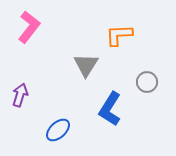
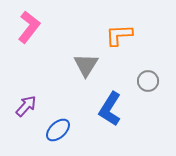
gray circle: moved 1 px right, 1 px up
purple arrow: moved 6 px right, 11 px down; rotated 25 degrees clockwise
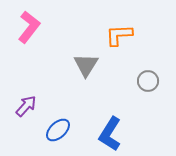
blue L-shape: moved 25 px down
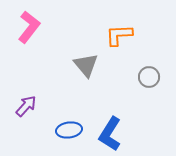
gray triangle: rotated 12 degrees counterclockwise
gray circle: moved 1 px right, 4 px up
blue ellipse: moved 11 px right; rotated 35 degrees clockwise
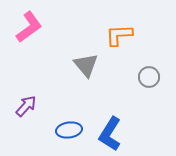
pink L-shape: rotated 16 degrees clockwise
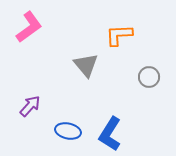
purple arrow: moved 4 px right
blue ellipse: moved 1 px left, 1 px down; rotated 20 degrees clockwise
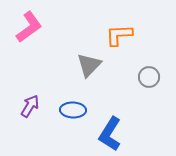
gray triangle: moved 3 px right; rotated 24 degrees clockwise
purple arrow: rotated 10 degrees counterclockwise
blue ellipse: moved 5 px right, 21 px up; rotated 10 degrees counterclockwise
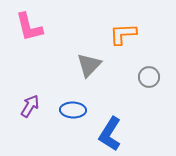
pink L-shape: rotated 112 degrees clockwise
orange L-shape: moved 4 px right, 1 px up
